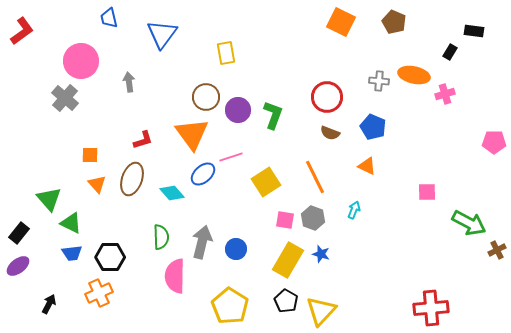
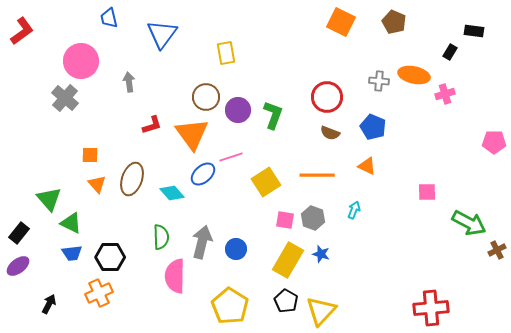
red L-shape at (143, 140): moved 9 px right, 15 px up
orange line at (315, 177): moved 2 px right, 2 px up; rotated 64 degrees counterclockwise
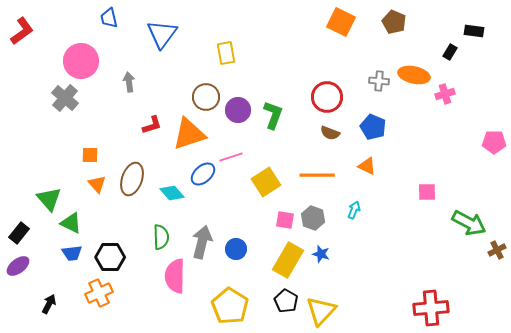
orange triangle at (192, 134): moved 3 px left; rotated 48 degrees clockwise
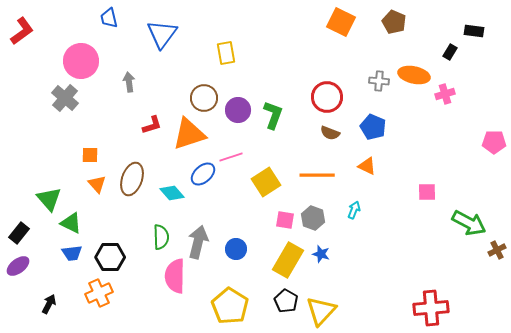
brown circle at (206, 97): moved 2 px left, 1 px down
gray arrow at (202, 242): moved 4 px left
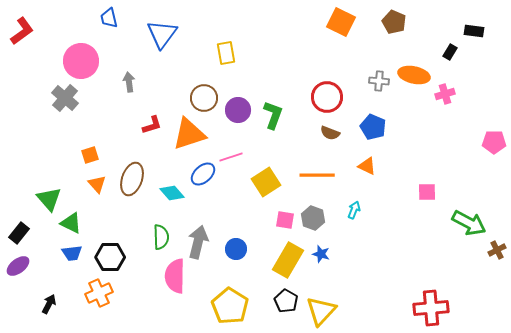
orange square at (90, 155): rotated 18 degrees counterclockwise
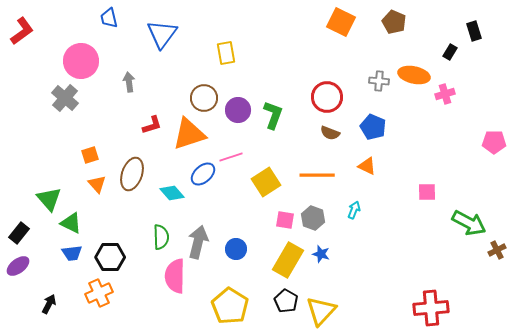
black rectangle at (474, 31): rotated 66 degrees clockwise
brown ellipse at (132, 179): moved 5 px up
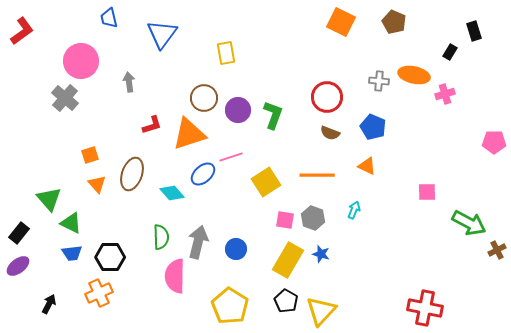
red cross at (431, 308): moved 6 px left; rotated 16 degrees clockwise
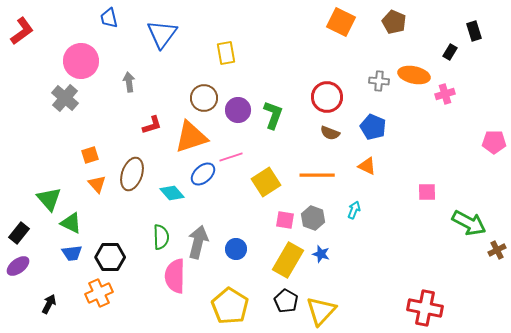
orange triangle at (189, 134): moved 2 px right, 3 px down
